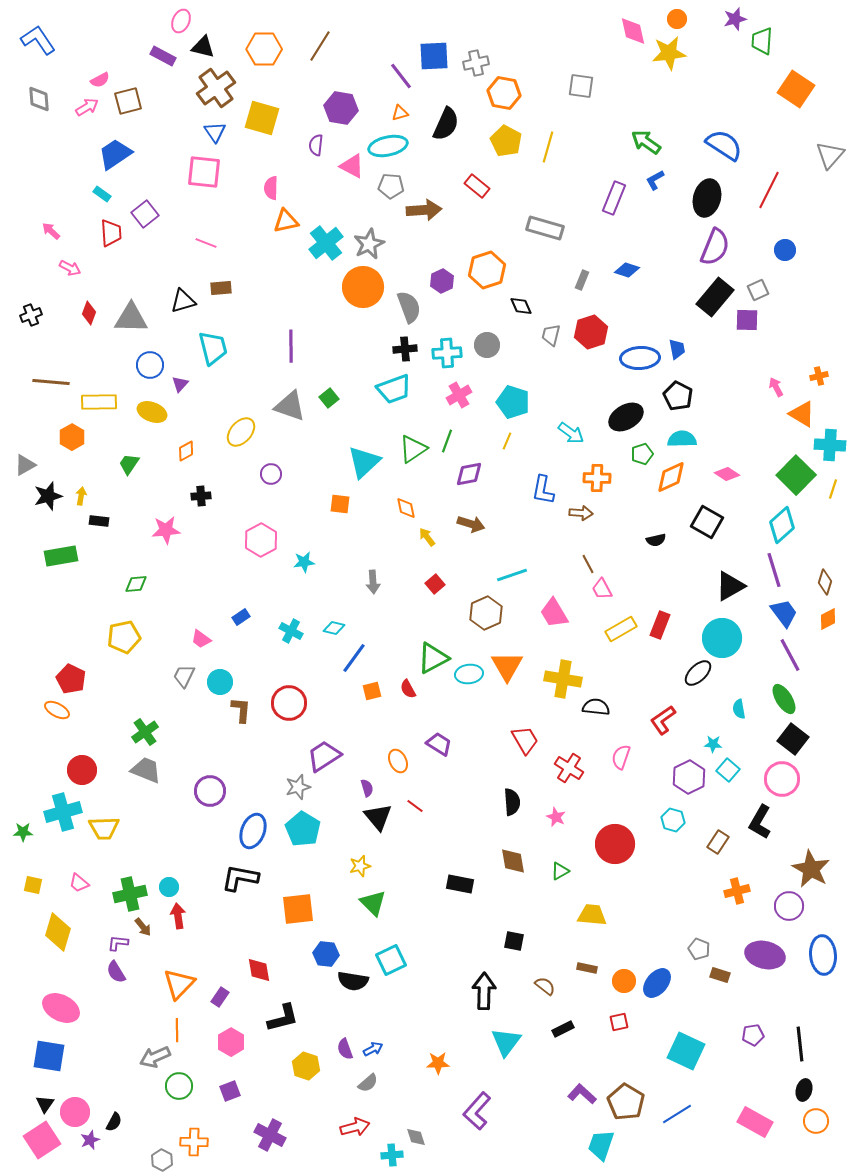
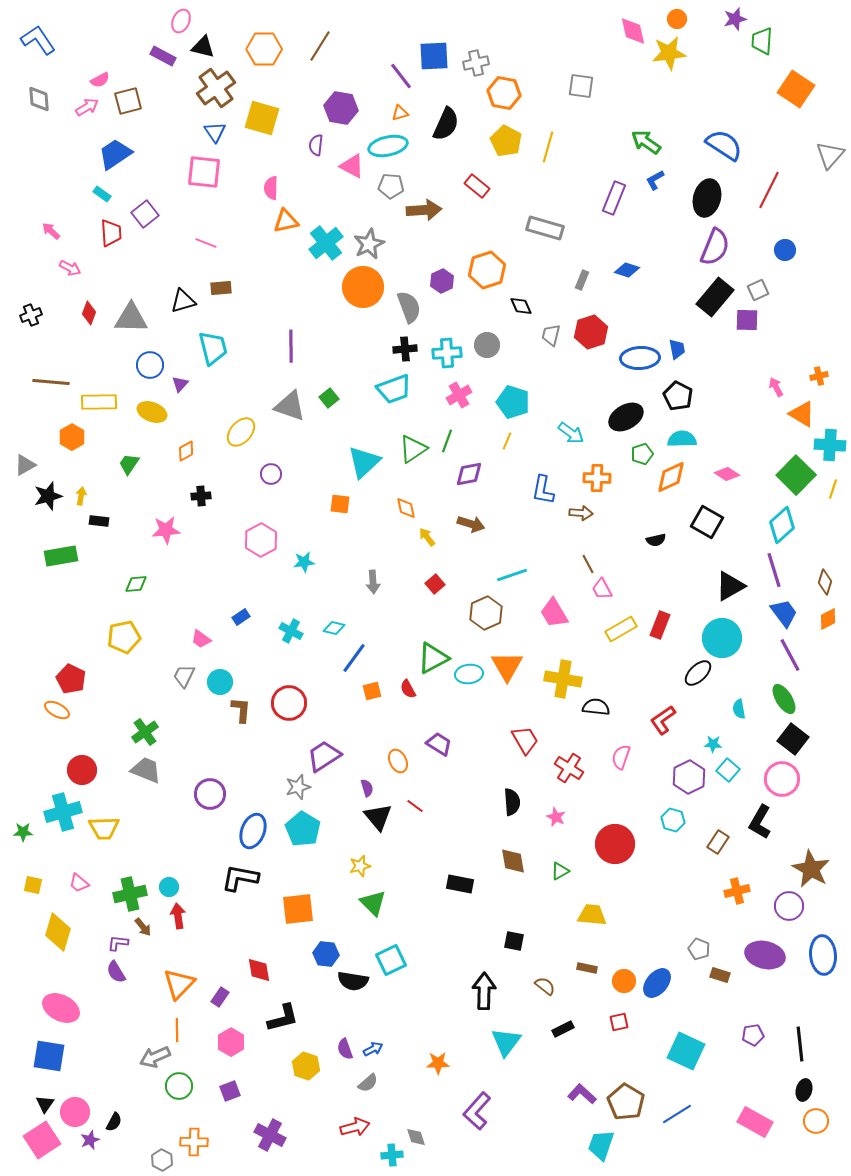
purple circle at (210, 791): moved 3 px down
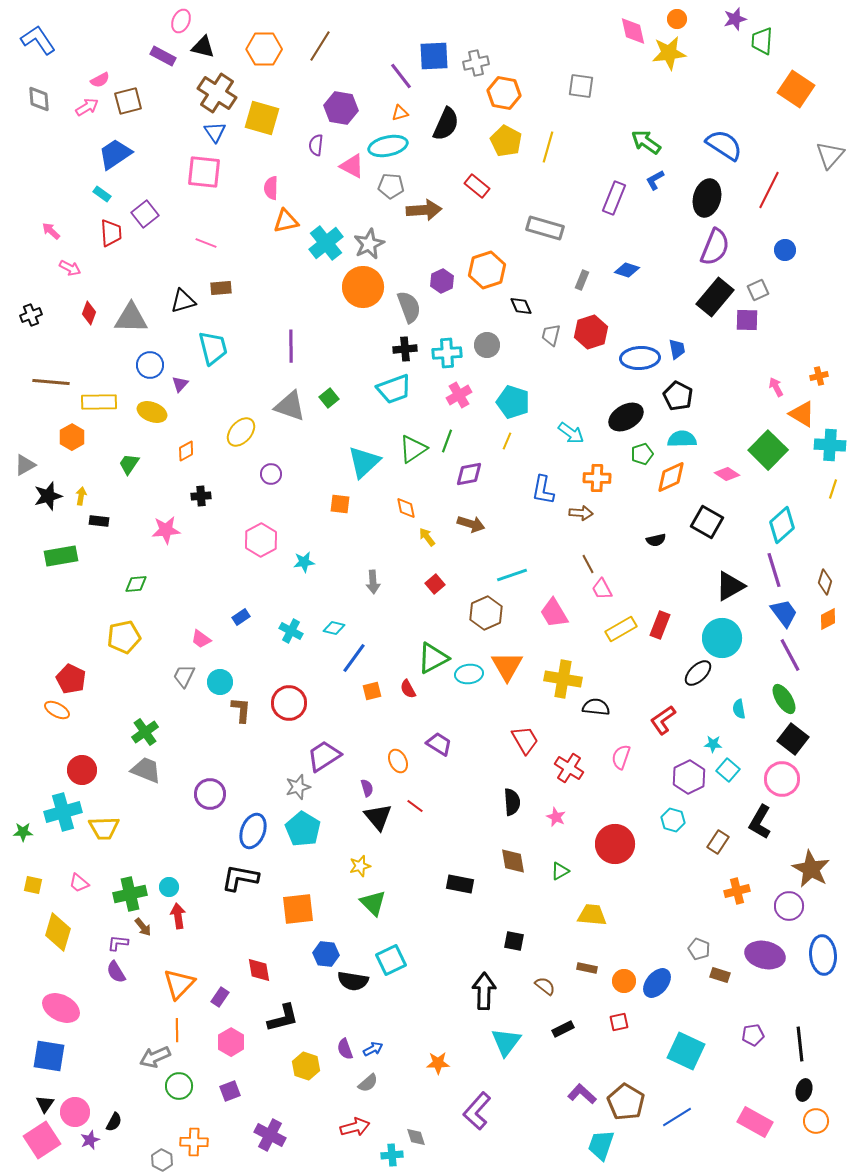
brown cross at (216, 88): moved 1 px right, 5 px down; rotated 21 degrees counterclockwise
green square at (796, 475): moved 28 px left, 25 px up
blue line at (677, 1114): moved 3 px down
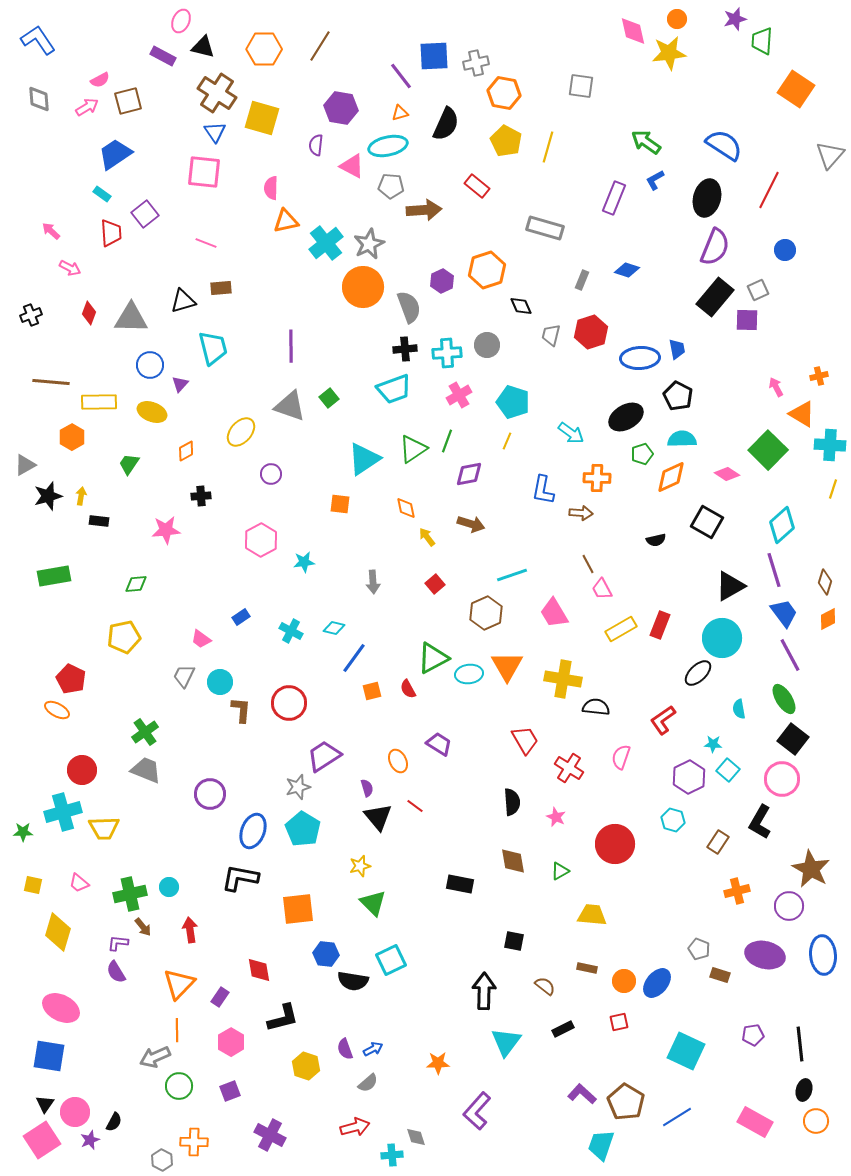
cyan triangle at (364, 462): moved 3 px up; rotated 9 degrees clockwise
green rectangle at (61, 556): moved 7 px left, 20 px down
red arrow at (178, 916): moved 12 px right, 14 px down
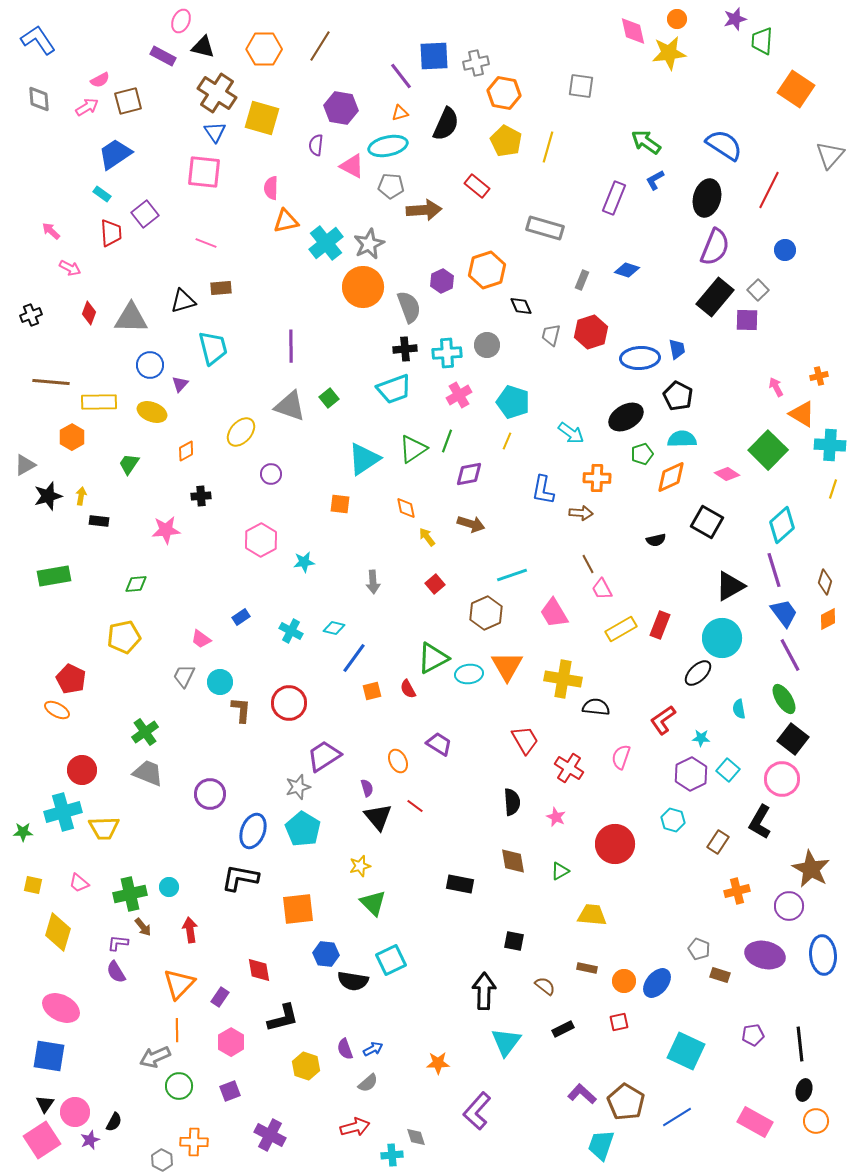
gray square at (758, 290): rotated 20 degrees counterclockwise
cyan star at (713, 744): moved 12 px left, 6 px up
gray trapezoid at (146, 770): moved 2 px right, 3 px down
purple hexagon at (689, 777): moved 2 px right, 3 px up
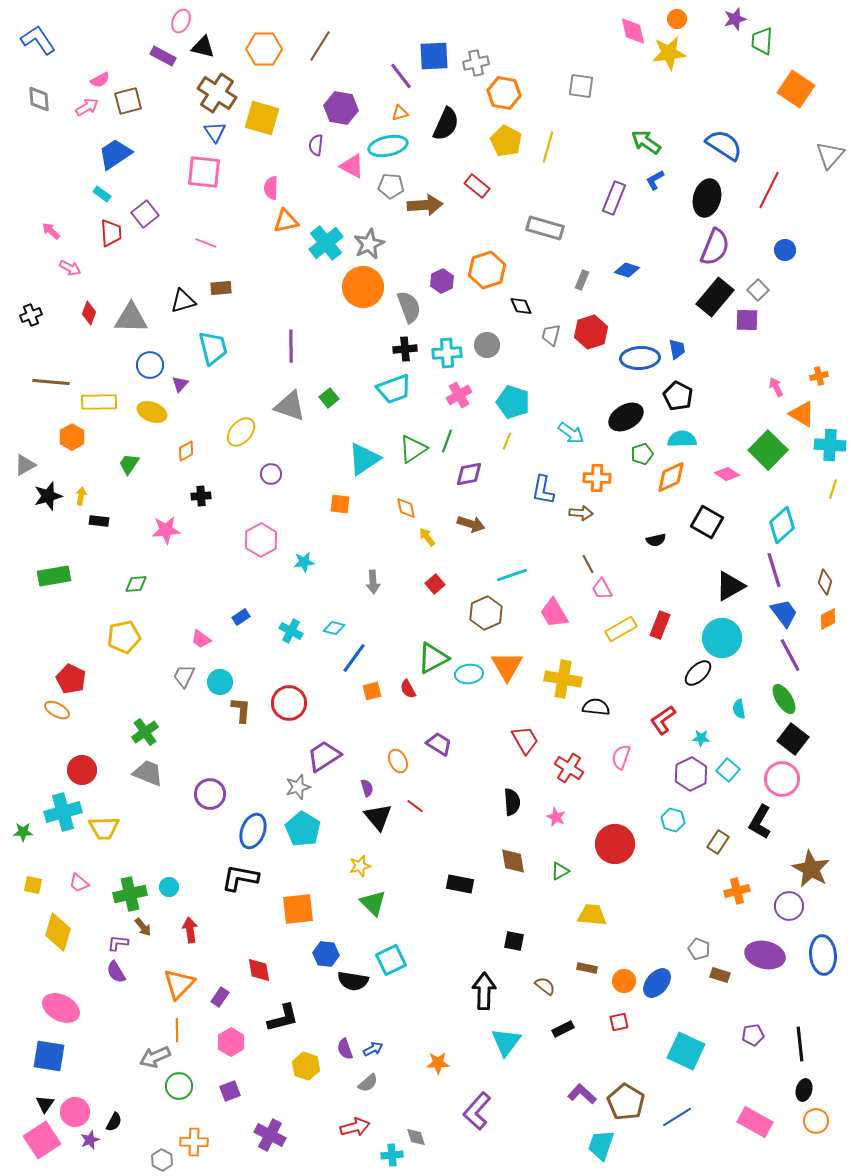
brown arrow at (424, 210): moved 1 px right, 5 px up
